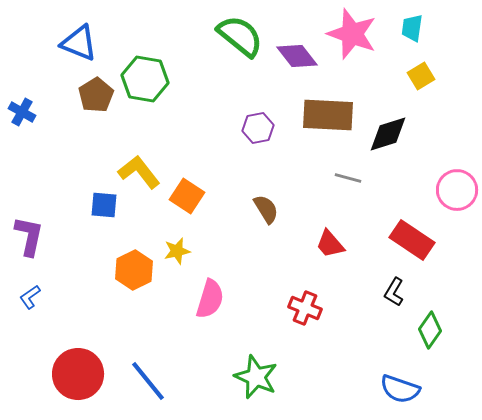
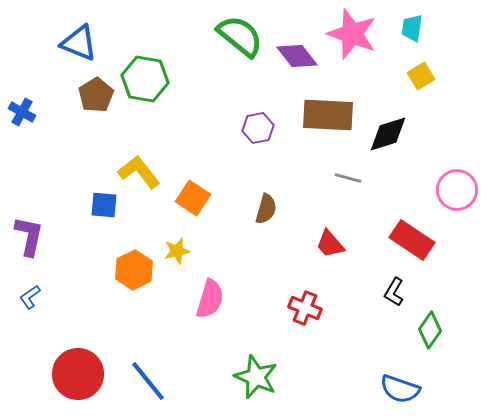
orange square: moved 6 px right, 2 px down
brown semicircle: rotated 48 degrees clockwise
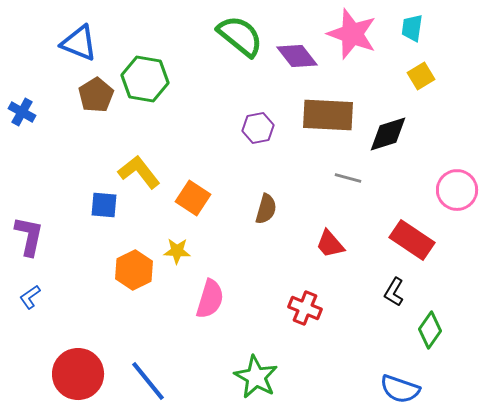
yellow star: rotated 16 degrees clockwise
green star: rotated 6 degrees clockwise
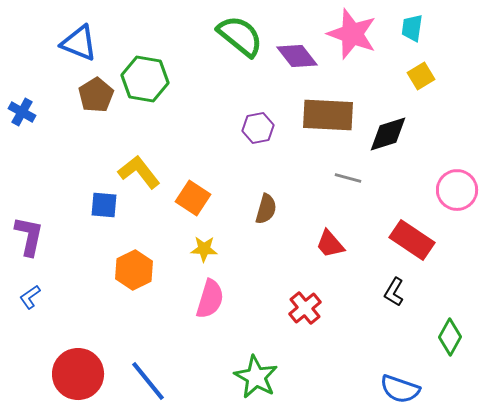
yellow star: moved 27 px right, 2 px up
red cross: rotated 28 degrees clockwise
green diamond: moved 20 px right, 7 px down; rotated 6 degrees counterclockwise
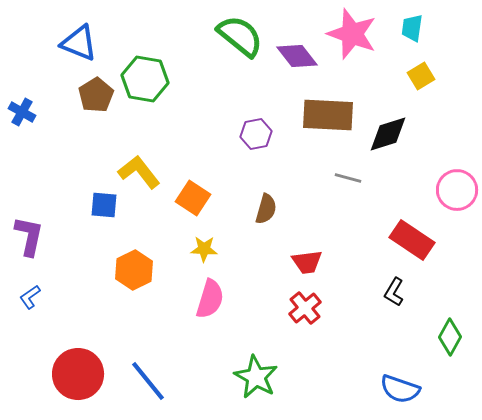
purple hexagon: moved 2 px left, 6 px down
red trapezoid: moved 23 px left, 18 px down; rotated 56 degrees counterclockwise
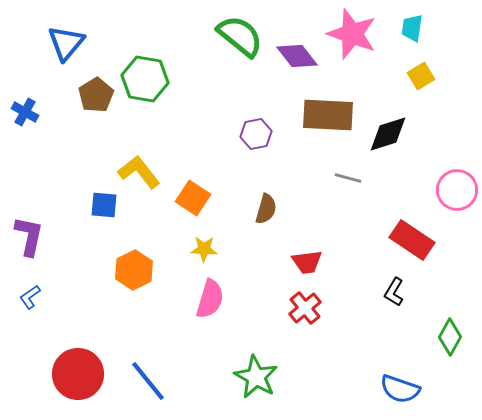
blue triangle: moved 13 px left; rotated 48 degrees clockwise
blue cross: moved 3 px right
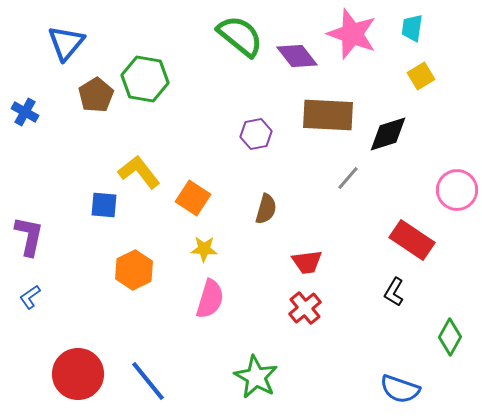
gray line: rotated 64 degrees counterclockwise
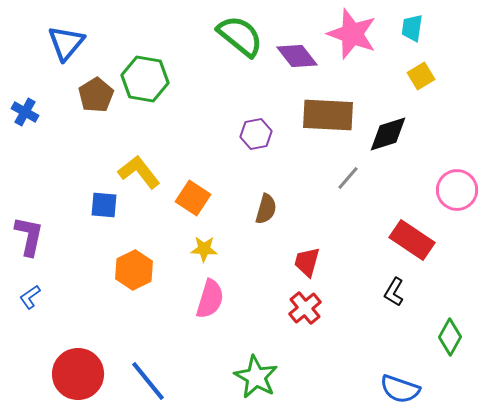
red trapezoid: rotated 112 degrees clockwise
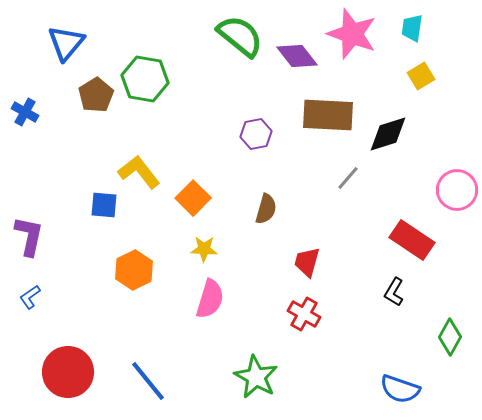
orange square: rotated 12 degrees clockwise
red cross: moved 1 px left, 6 px down; rotated 20 degrees counterclockwise
red circle: moved 10 px left, 2 px up
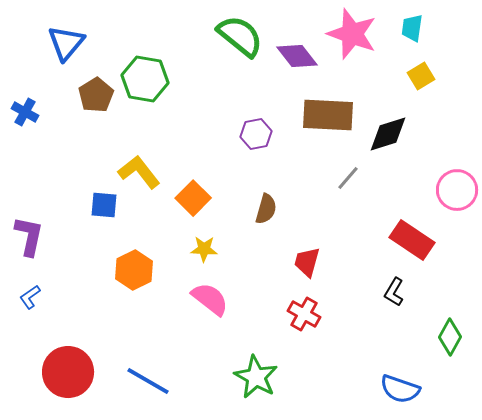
pink semicircle: rotated 69 degrees counterclockwise
blue line: rotated 21 degrees counterclockwise
